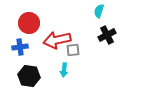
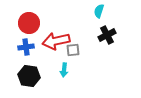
red arrow: moved 1 px left, 1 px down
blue cross: moved 6 px right
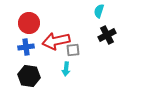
cyan arrow: moved 2 px right, 1 px up
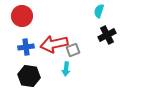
red circle: moved 7 px left, 7 px up
red arrow: moved 2 px left, 3 px down
gray square: rotated 16 degrees counterclockwise
